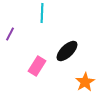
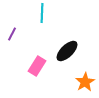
purple line: moved 2 px right
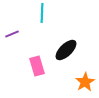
purple line: rotated 40 degrees clockwise
black ellipse: moved 1 px left, 1 px up
pink rectangle: rotated 48 degrees counterclockwise
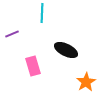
black ellipse: rotated 70 degrees clockwise
pink rectangle: moved 4 px left
orange star: moved 1 px right
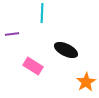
purple line: rotated 16 degrees clockwise
pink rectangle: rotated 42 degrees counterclockwise
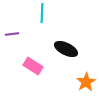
black ellipse: moved 1 px up
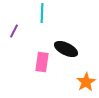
purple line: moved 2 px right, 3 px up; rotated 56 degrees counterclockwise
pink rectangle: moved 9 px right, 4 px up; rotated 66 degrees clockwise
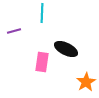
purple line: rotated 48 degrees clockwise
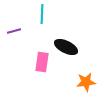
cyan line: moved 1 px down
black ellipse: moved 2 px up
orange star: rotated 24 degrees clockwise
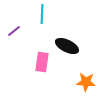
purple line: rotated 24 degrees counterclockwise
black ellipse: moved 1 px right, 1 px up
orange star: rotated 12 degrees clockwise
